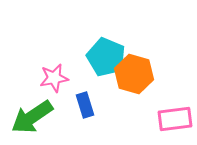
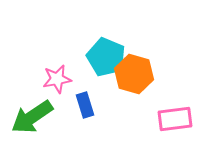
pink star: moved 3 px right, 1 px down
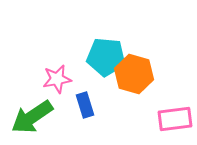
cyan pentagon: rotated 18 degrees counterclockwise
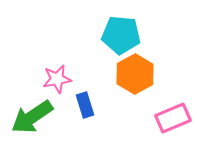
cyan pentagon: moved 15 px right, 22 px up
orange hexagon: moved 1 px right; rotated 15 degrees clockwise
pink rectangle: moved 2 px left, 1 px up; rotated 16 degrees counterclockwise
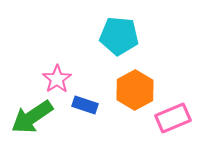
cyan pentagon: moved 2 px left, 1 px down
orange hexagon: moved 16 px down
pink star: rotated 24 degrees counterclockwise
blue rectangle: rotated 55 degrees counterclockwise
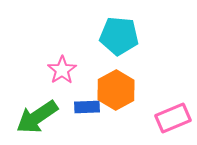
pink star: moved 5 px right, 9 px up
orange hexagon: moved 19 px left
blue rectangle: moved 2 px right, 2 px down; rotated 20 degrees counterclockwise
green arrow: moved 5 px right
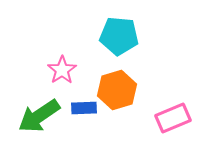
orange hexagon: moved 1 px right; rotated 12 degrees clockwise
blue rectangle: moved 3 px left, 1 px down
green arrow: moved 2 px right, 1 px up
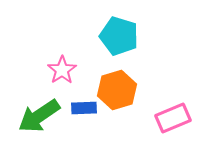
cyan pentagon: rotated 12 degrees clockwise
